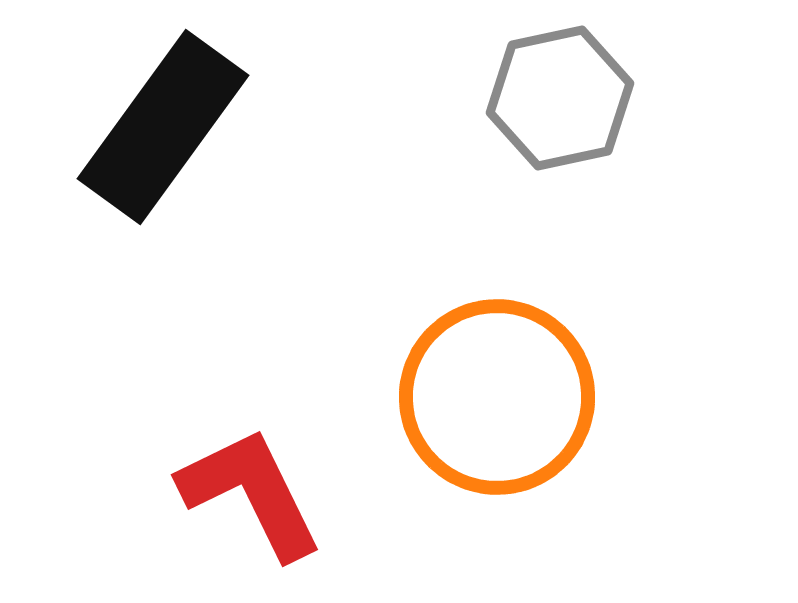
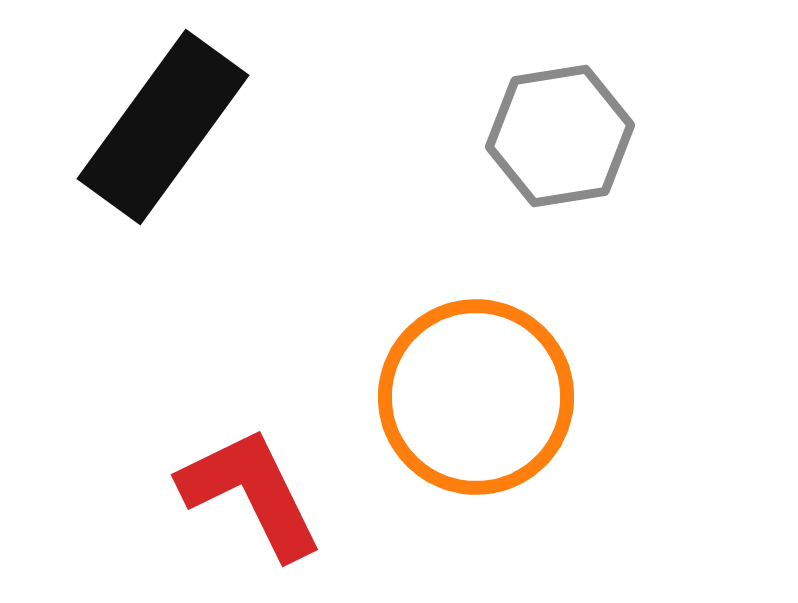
gray hexagon: moved 38 px down; rotated 3 degrees clockwise
orange circle: moved 21 px left
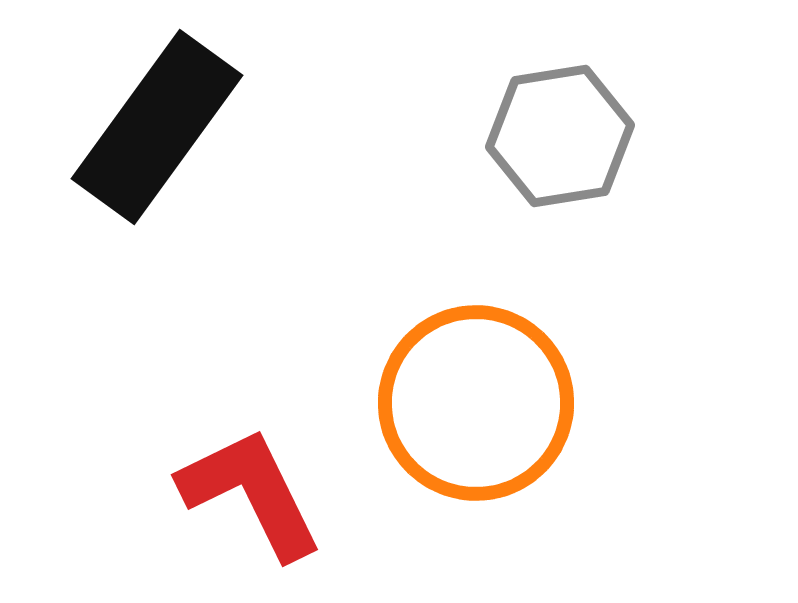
black rectangle: moved 6 px left
orange circle: moved 6 px down
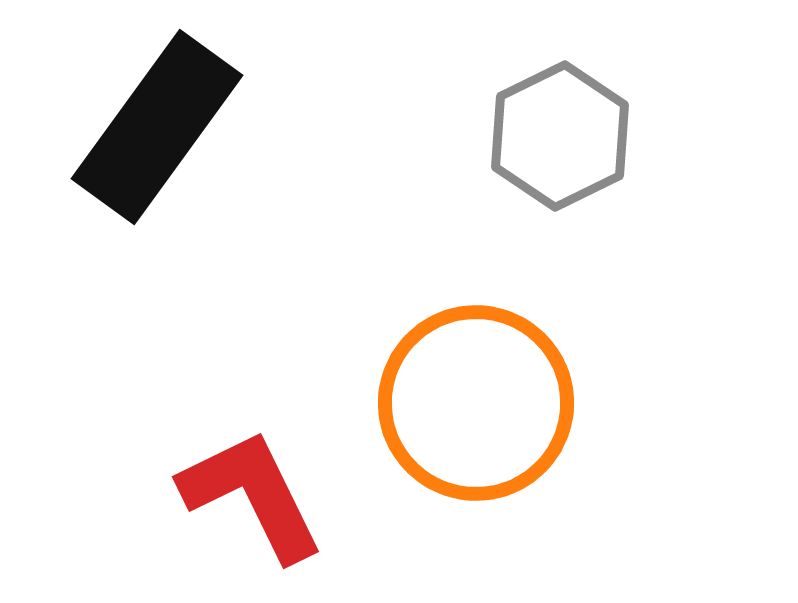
gray hexagon: rotated 17 degrees counterclockwise
red L-shape: moved 1 px right, 2 px down
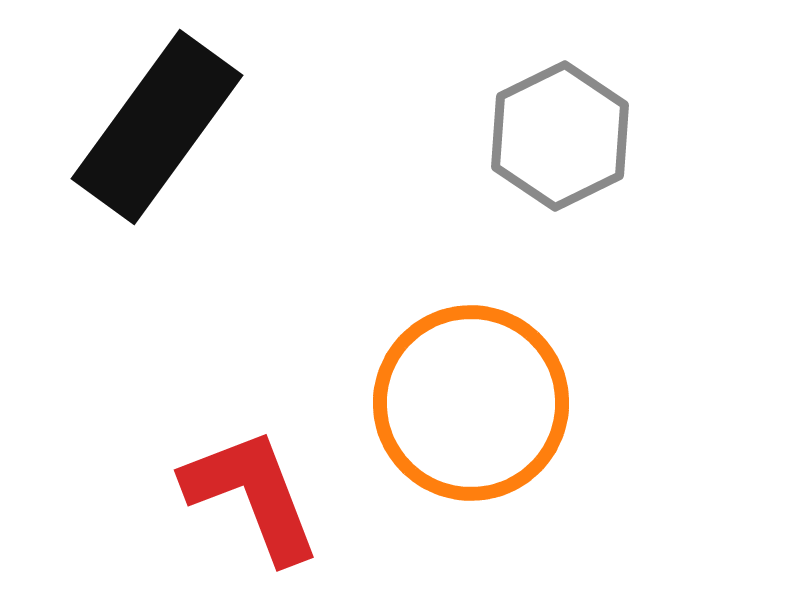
orange circle: moved 5 px left
red L-shape: rotated 5 degrees clockwise
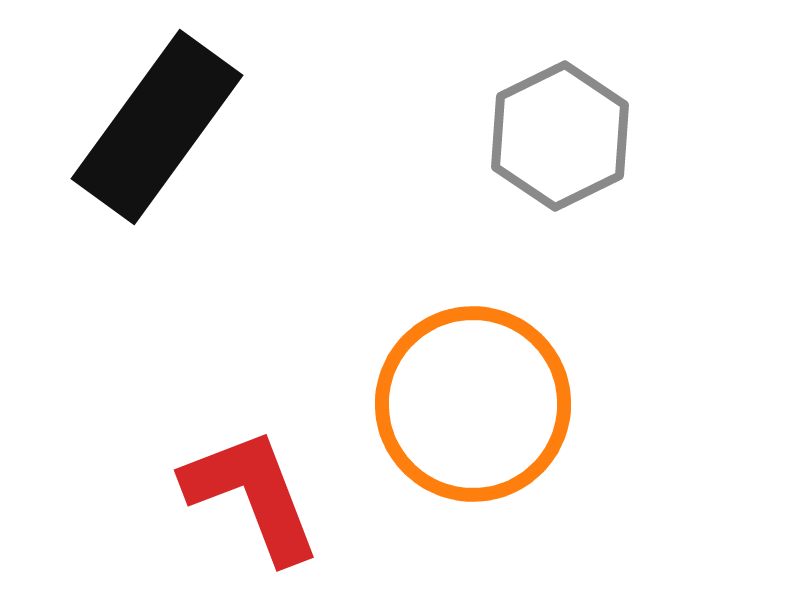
orange circle: moved 2 px right, 1 px down
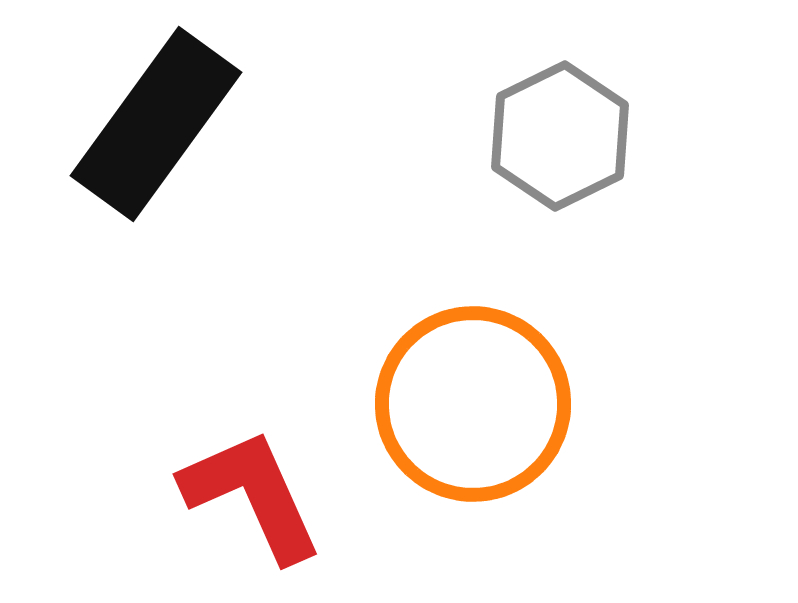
black rectangle: moved 1 px left, 3 px up
red L-shape: rotated 3 degrees counterclockwise
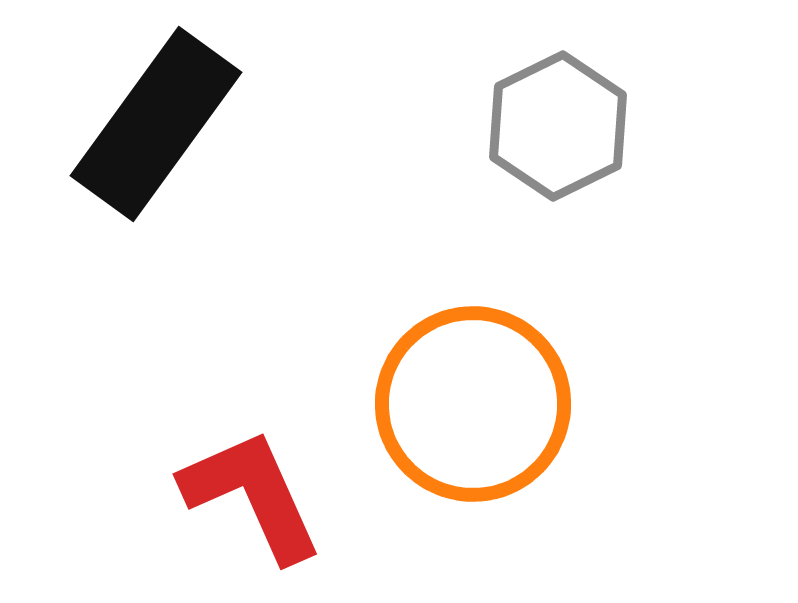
gray hexagon: moved 2 px left, 10 px up
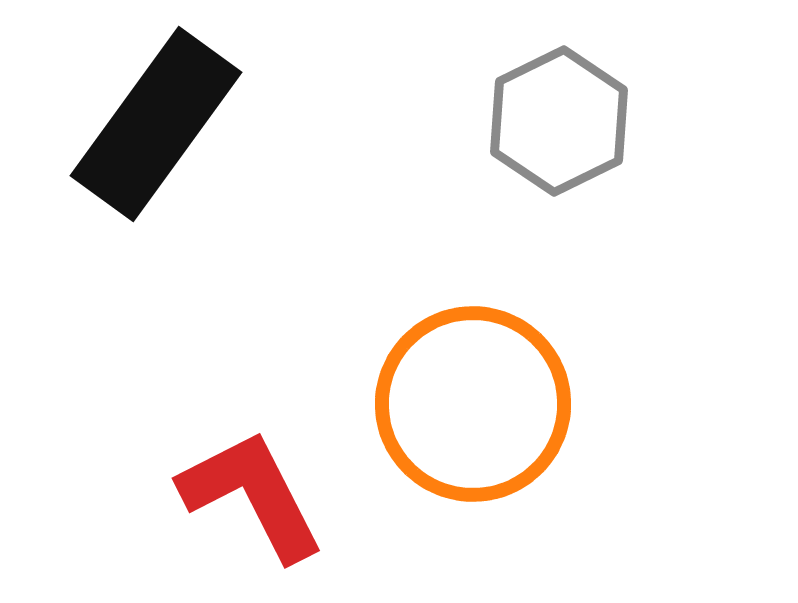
gray hexagon: moved 1 px right, 5 px up
red L-shape: rotated 3 degrees counterclockwise
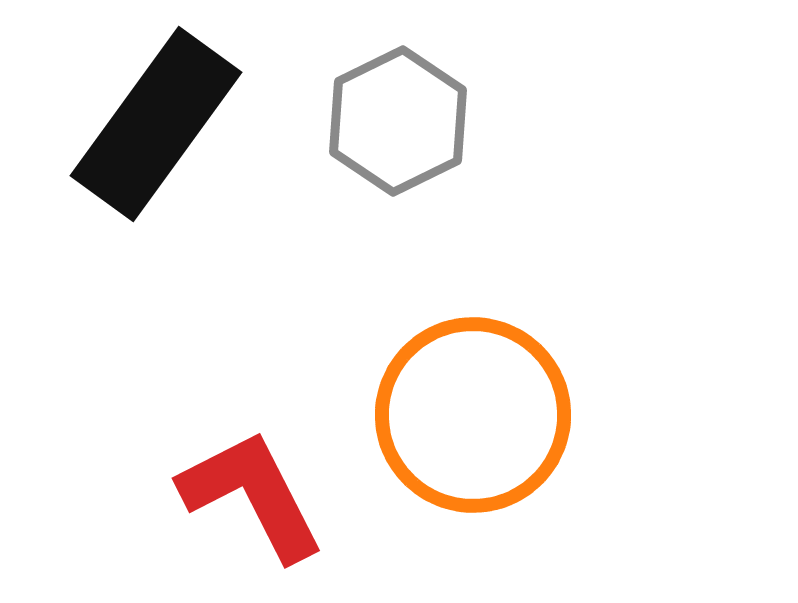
gray hexagon: moved 161 px left
orange circle: moved 11 px down
